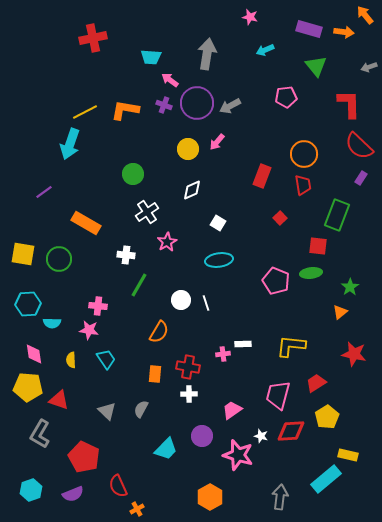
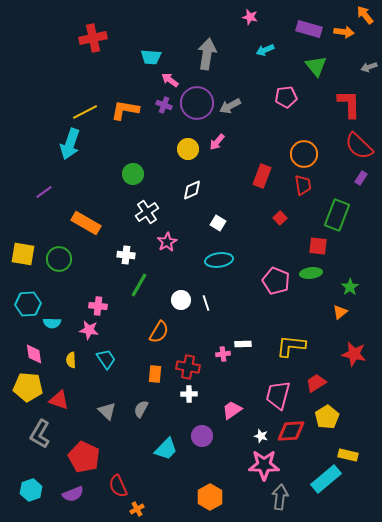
pink star at (238, 455): moved 26 px right, 10 px down; rotated 16 degrees counterclockwise
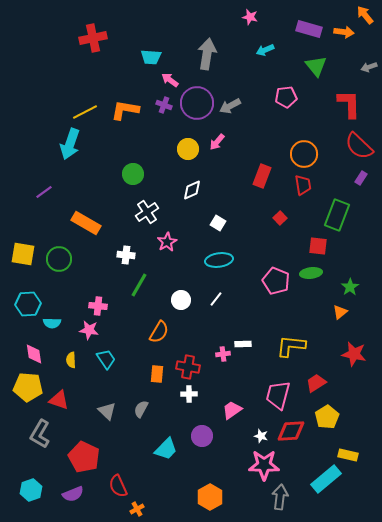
white line at (206, 303): moved 10 px right, 4 px up; rotated 56 degrees clockwise
orange rectangle at (155, 374): moved 2 px right
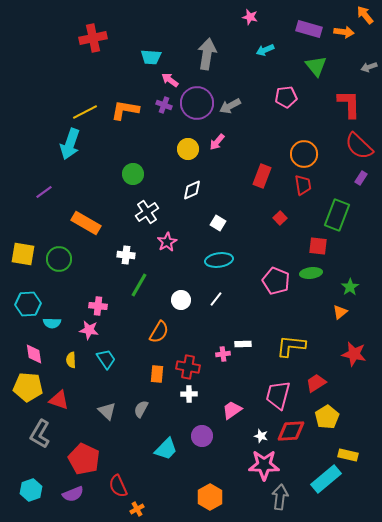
red pentagon at (84, 457): moved 2 px down
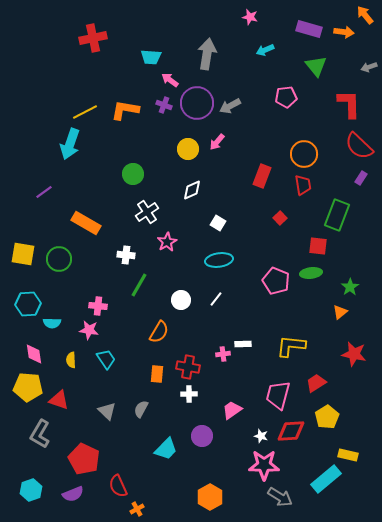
gray arrow at (280, 497): rotated 115 degrees clockwise
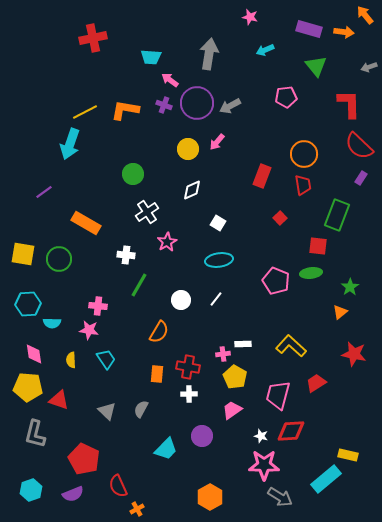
gray arrow at (207, 54): moved 2 px right
yellow L-shape at (291, 346): rotated 36 degrees clockwise
yellow pentagon at (327, 417): moved 92 px left, 40 px up; rotated 10 degrees counterclockwise
gray L-shape at (40, 434): moved 5 px left; rotated 16 degrees counterclockwise
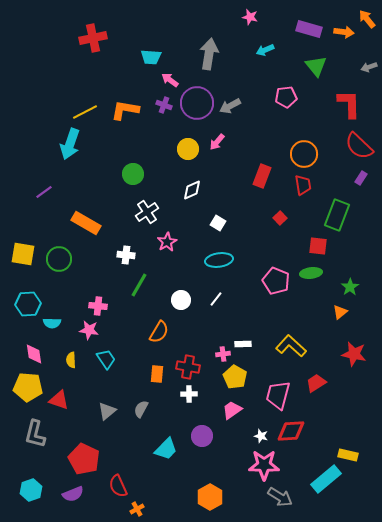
orange arrow at (365, 15): moved 2 px right, 4 px down
gray triangle at (107, 411): rotated 36 degrees clockwise
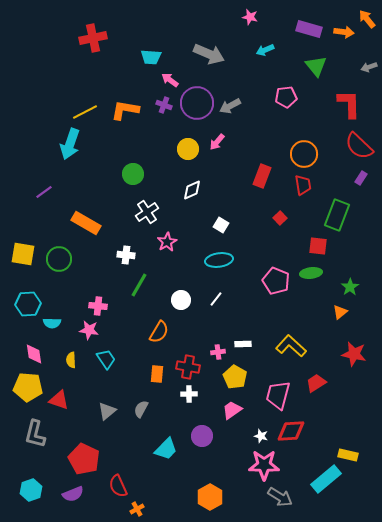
gray arrow at (209, 54): rotated 104 degrees clockwise
white square at (218, 223): moved 3 px right, 2 px down
pink cross at (223, 354): moved 5 px left, 2 px up
